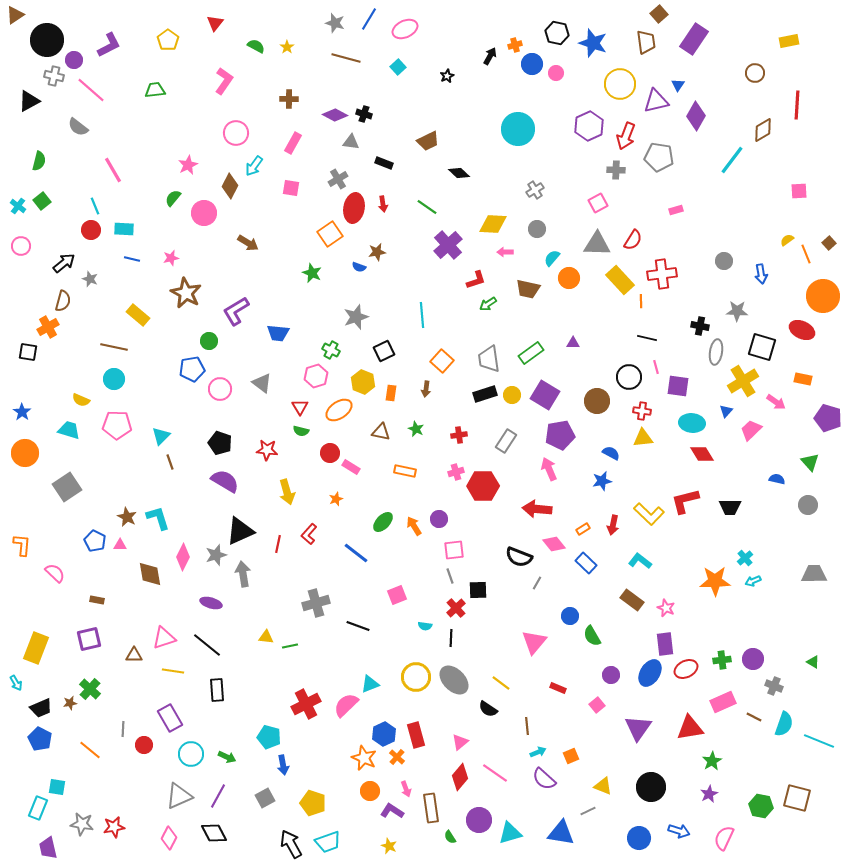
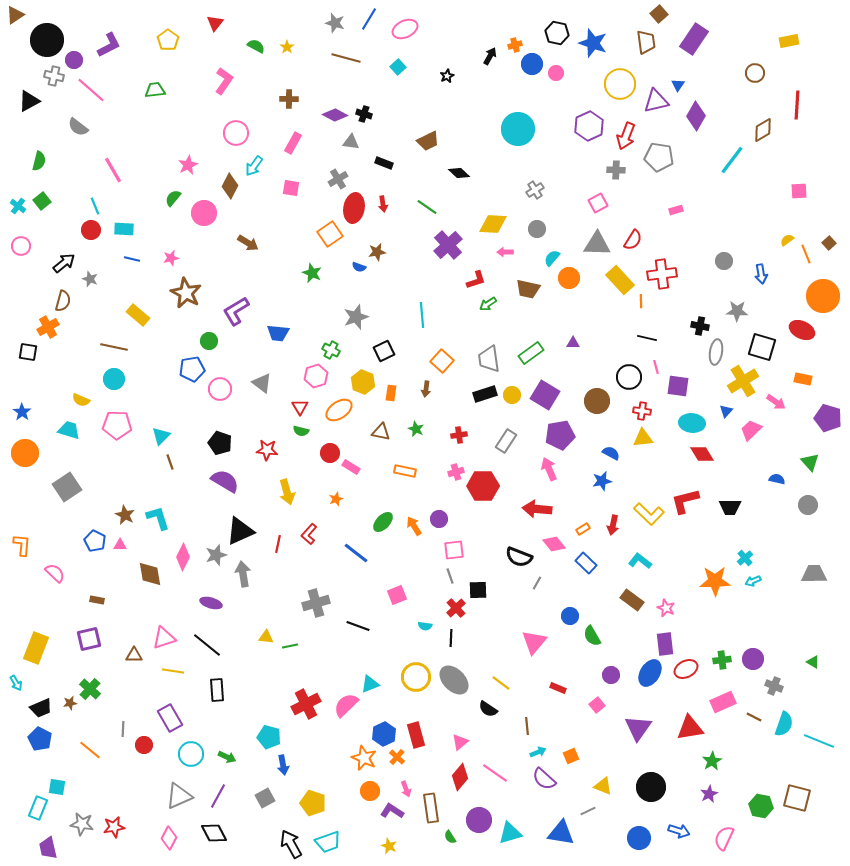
brown star at (127, 517): moved 2 px left, 2 px up
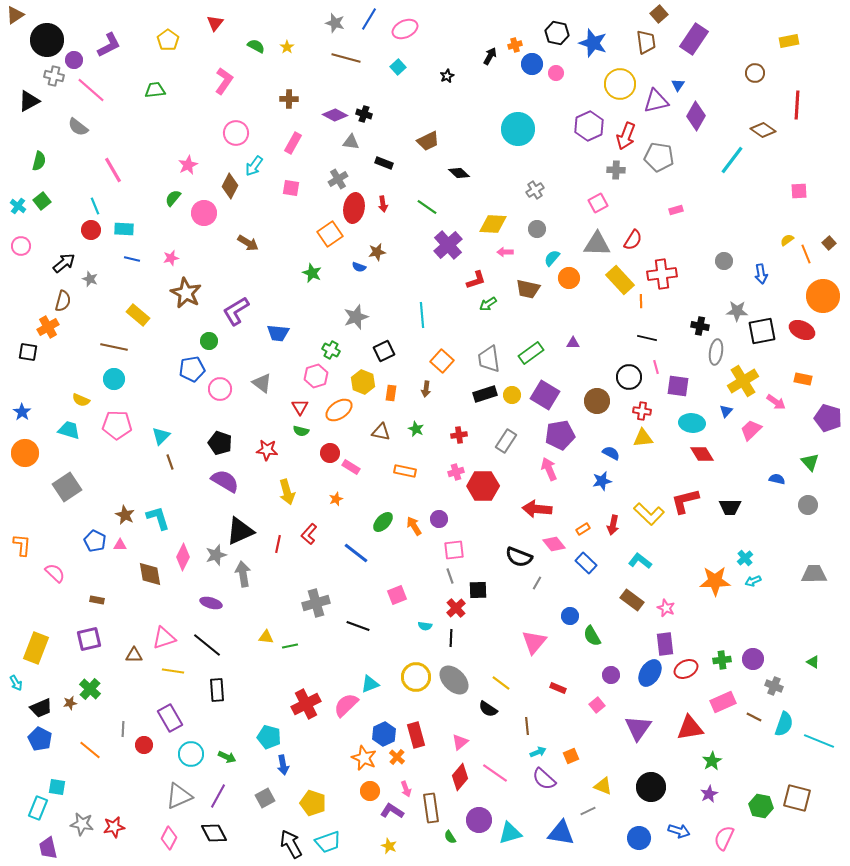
brown diamond at (763, 130): rotated 65 degrees clockwise
black square at (762, 347): moved 16 px up; rotated 28 degrees counterclockwise
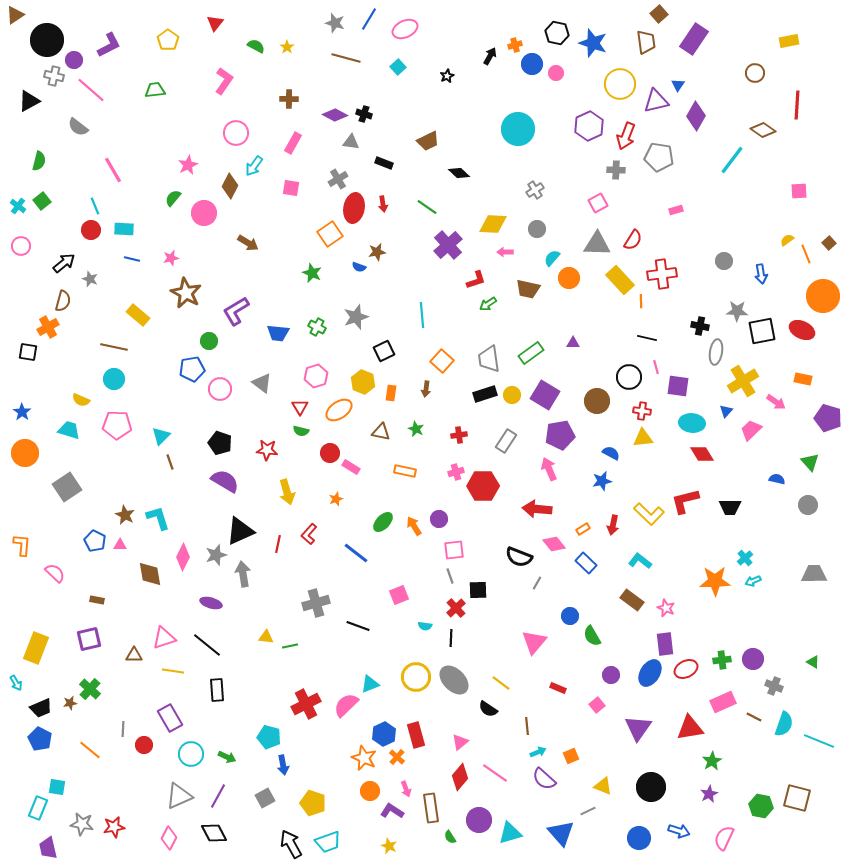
green cross at (331, 350): moved 14 px left, 23 px up
pink square at (397, 595): moved 2 px right
blue triangle at (561, 833): rotated 40 degrees clockwise
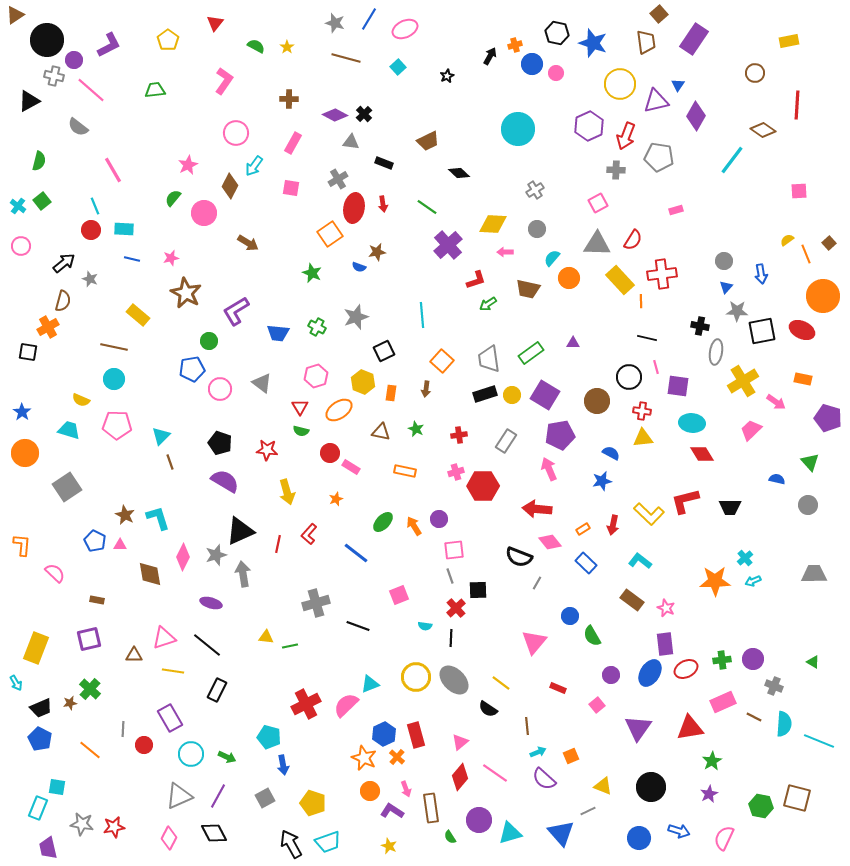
black cross at (364, 114): rotated 28 degrees clockwise
blue triangle at (726, 411): moved 124 px up
pink diamond at (554, 544): moved 4 px left, 2 px up
black rectangle at (217, 690): rotated 30 degrees clockwise
cyan semicircle at (784, 724): rotated 15 degrees counterclockwise
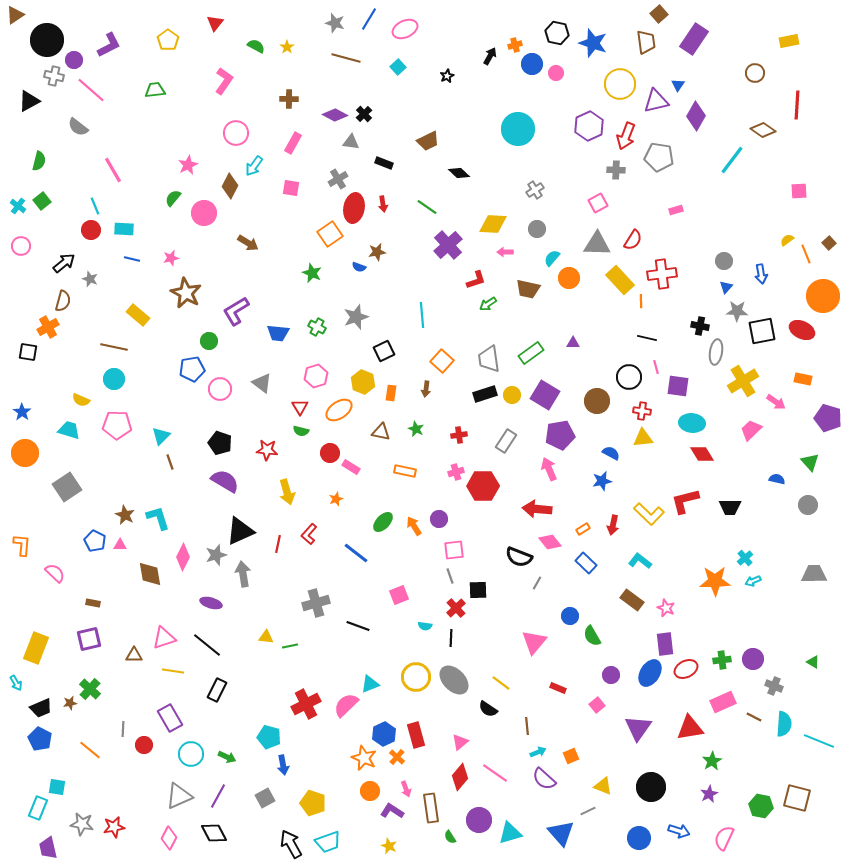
brown rectangle at (97, 600): moved 4 px left, 3 px down
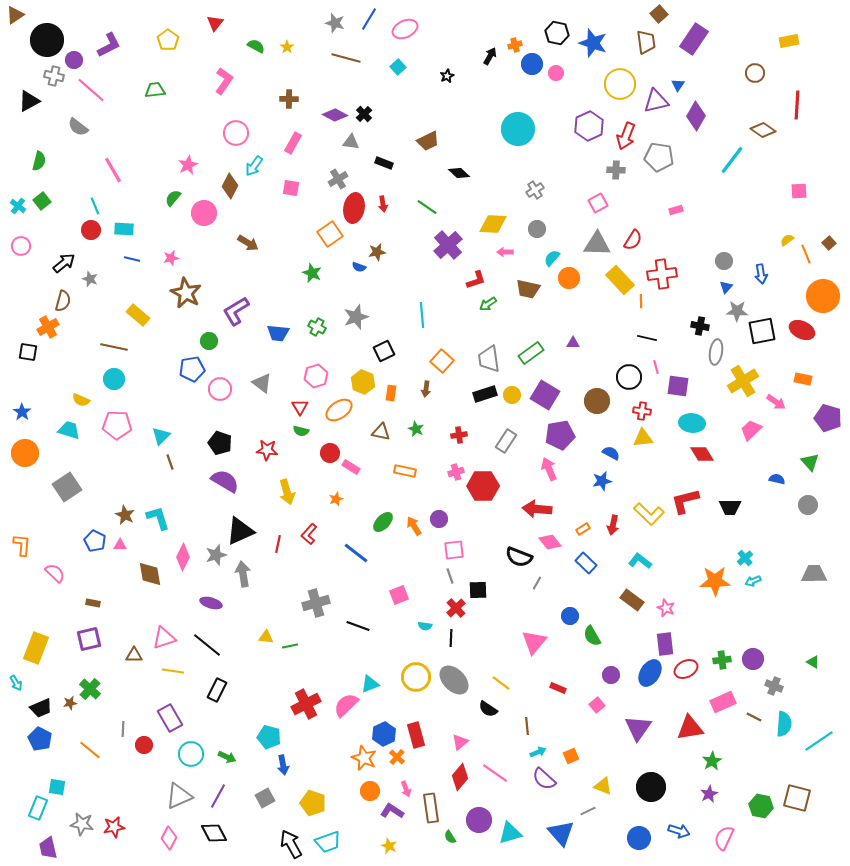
cyan line at (819, 741): rotated 56 degrees counterclockwise
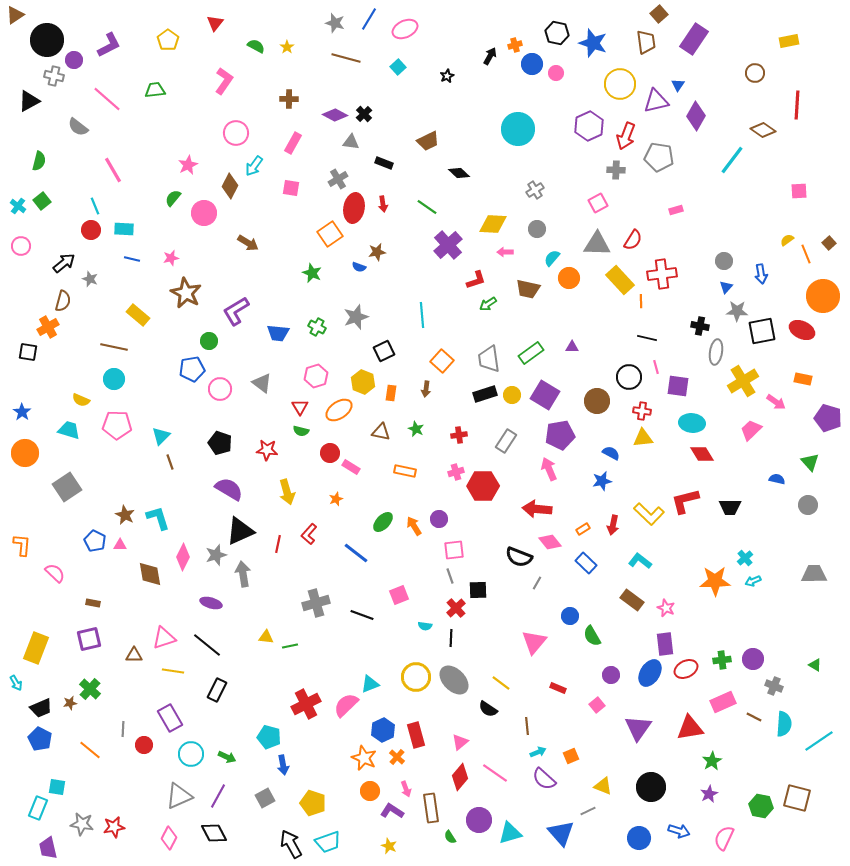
pink line at (91, 90): moved 16 px right, 9 px down
purple triangle at (573, 343): moved 1 px left, 4 px down
purple semicircle at (225, 481): moved 4 px right, 8 px down
black line at (358, 626): moved 4 px right, 11 px up
green triangle at (813, 662): moved 2 px right, 3 px down
blue hexagon at (384, 734): moved 1 px left, 4 px up
